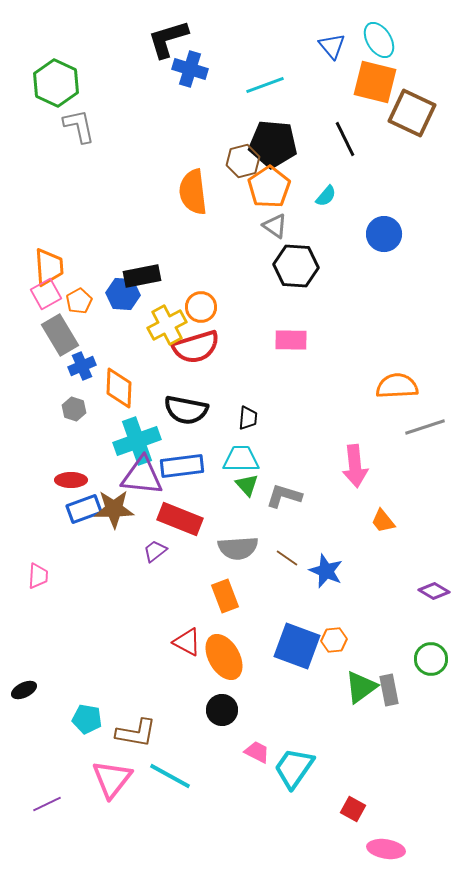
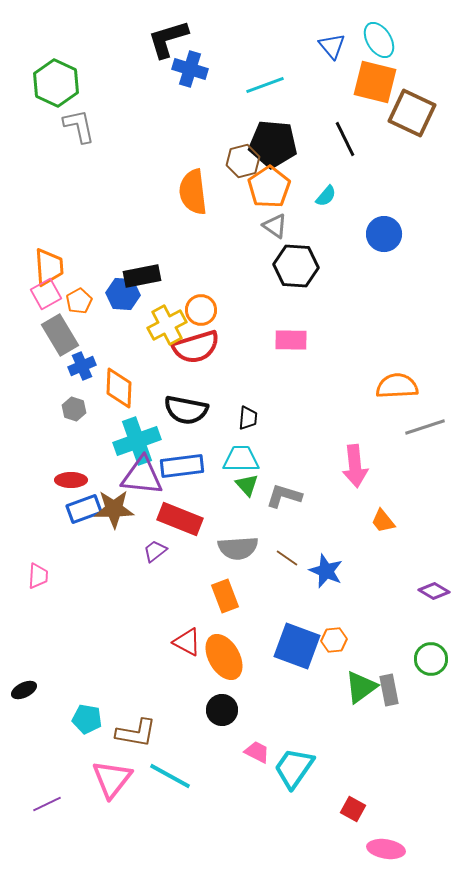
orange circle at (201, 307): moved 3 px down
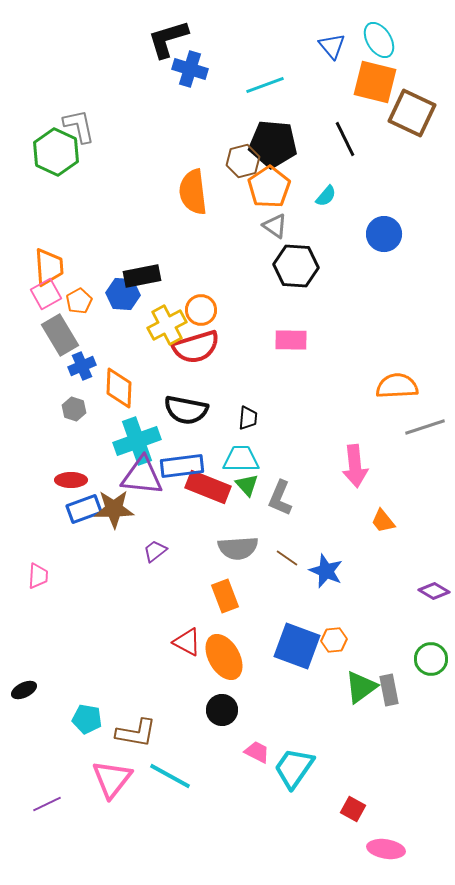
green hexagon at (56, 83): moved 69 px down
gray L-shape at (284, 496): moved 4 px left, 2 px down; rotated 84 degrees counterclockwise
red rectangle at (180, 519): moved 28 px right, 32 px up
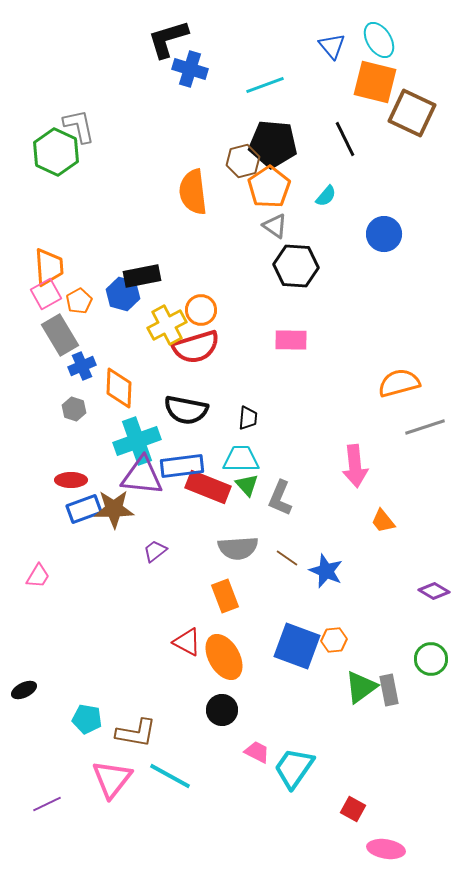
blue hexagon at (123, 294): rotated 12 degrees clockwise
orange semicircle at (397, 386): moved 2 px right, 3 px up; rotated 12 degrees counterclockwise
pink trapezoid at (38, 576): rotated 28 degrees clockwise
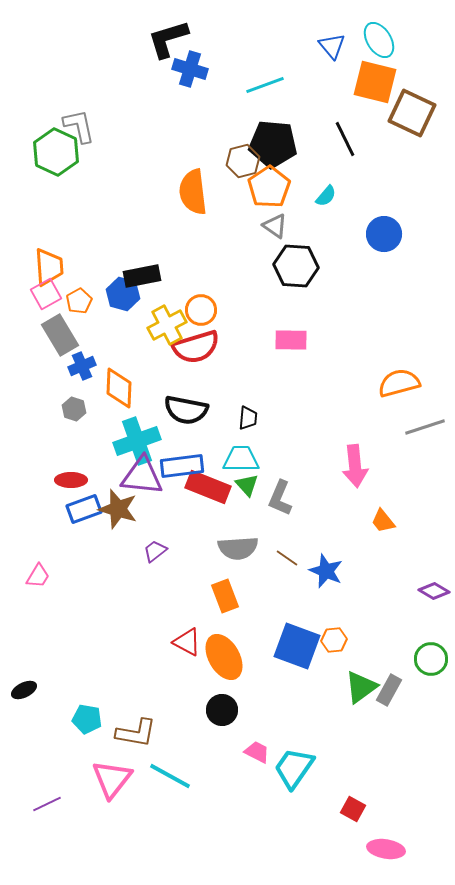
brown star at (114, 509): moved 4 px right; rotated 18 degrees clockwise
gray rectangle at (389, 690): rotated 40 degrees clockwise
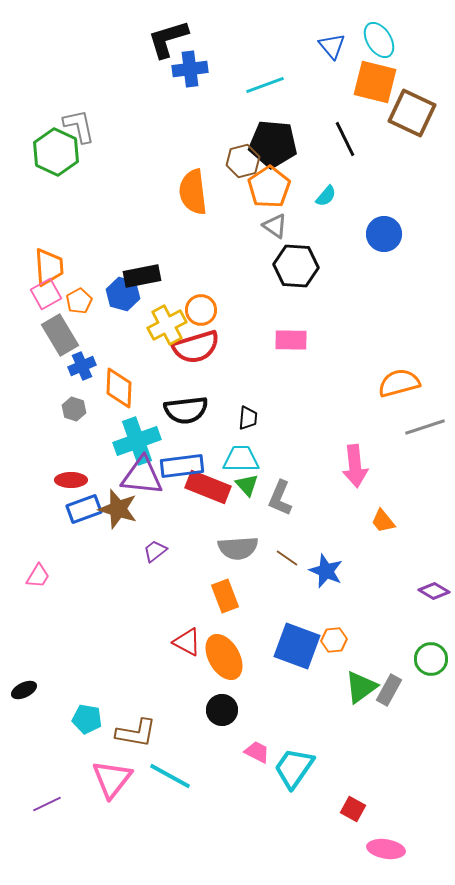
blue cross at (190, 69): rotated 24 degrees counterclockwise
black semicircle at (186, 410): rotated 18 degrees counterclockwise
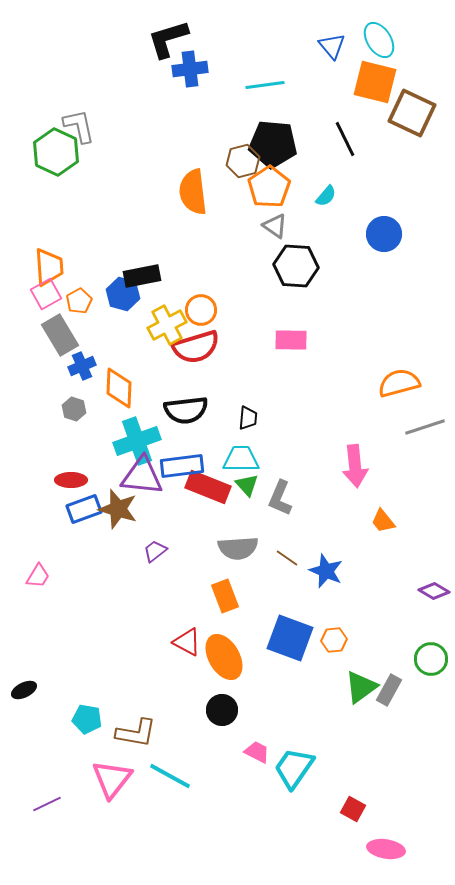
cyan line at (265, 85): rotated 12 degrees clockwise
blue square at (297, 646): moved 7 px left, 8 px up
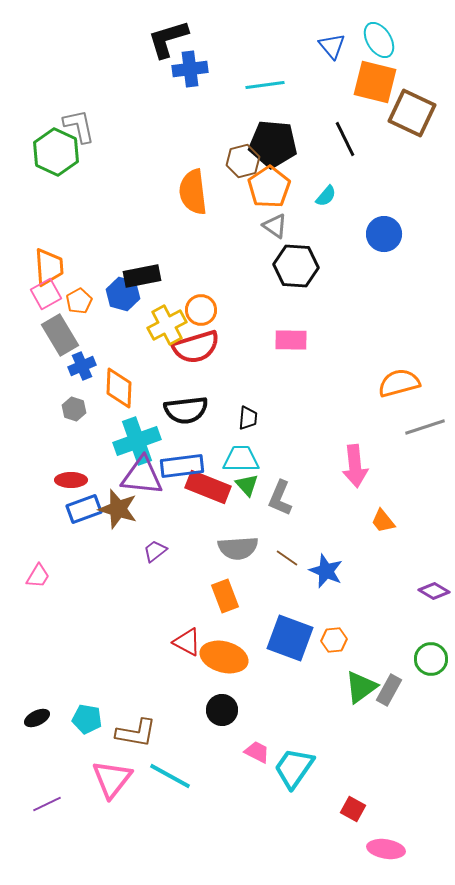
orange ellipse at (224, 657): rotated 45 degrees counterclockwise
black ellipse at (24, 690): moved 13 px right, 28 px down
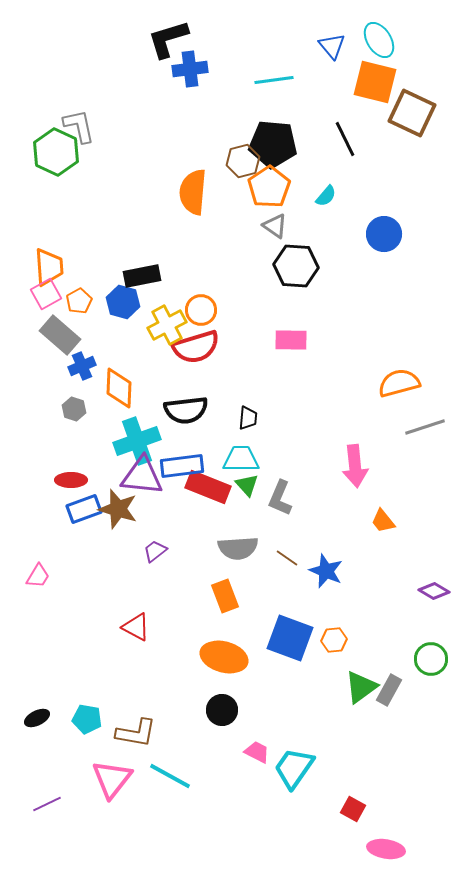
cyan line at (265, 85): moved 9 px right, 5 px up
orange semicircle at (193, 192): rotated 12 degrees clockwise
blue hexagon at (123, 294): moved 8 px down
gray rectangle at (60, 335): rotated 18 degrees counterclockwise
red triangle at (187, 642): moved 51 px left, 15 px up
